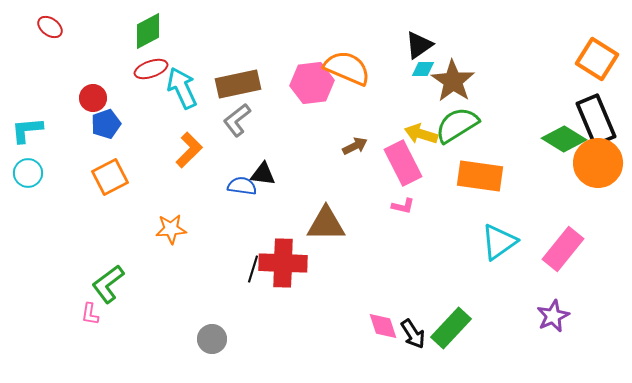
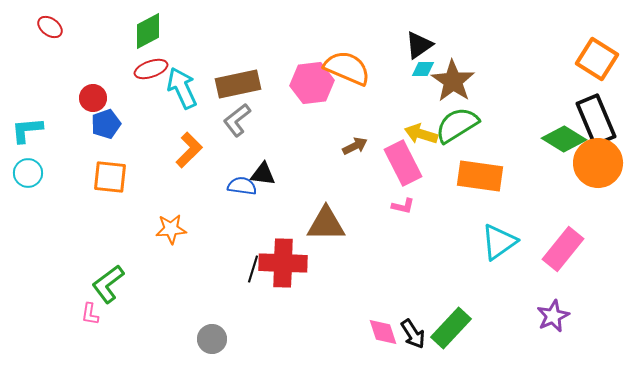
orange square at (110, 177): rotated 33 degrees clockwise
pink diamond at (383, 326): moved 6 px down
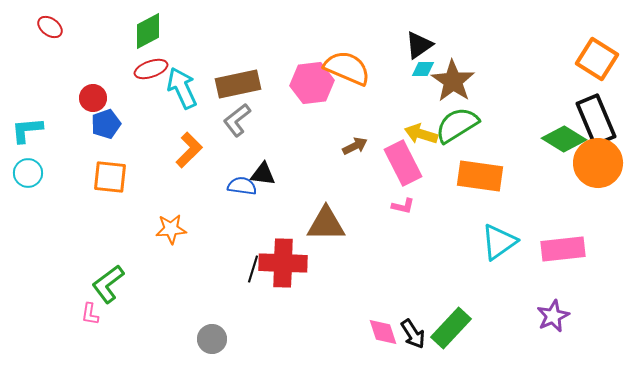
pink rectangle at (563, 249): rotated 45 degrees clockwise
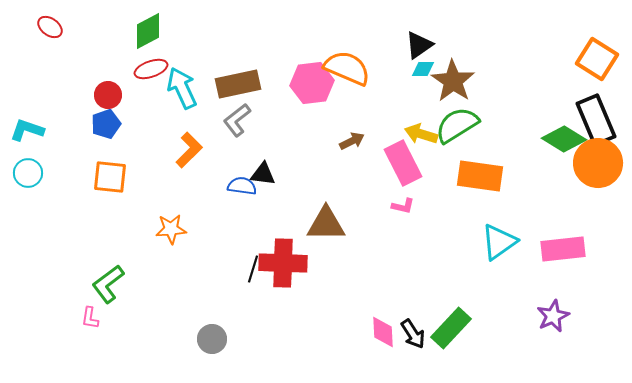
red circle at (93, 98): moved 15 px right, 3 px up
cyan L-shape at (27, 130): rotated 24 degrees clockwise
brown arrow at (355, 146): moved 3 px left, 5 px up
pink L-shape at (90, 314): moved 4 px down
pink diamond at (383, 332): rotated 16 degrees clockwise
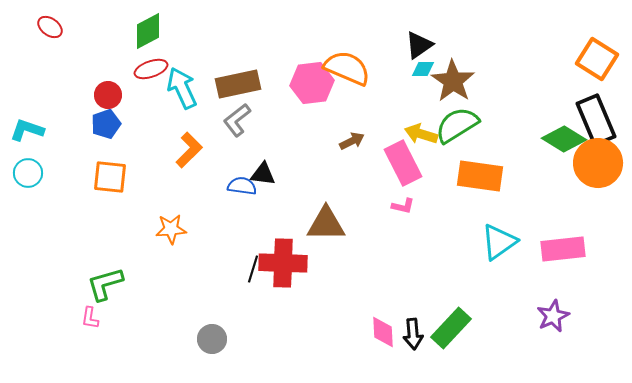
green L-shape at (108, 284): moved 3 px left; rotated 21 degrees clockwise
black arrow at (413, 334): rotated 28 degrees clockwise
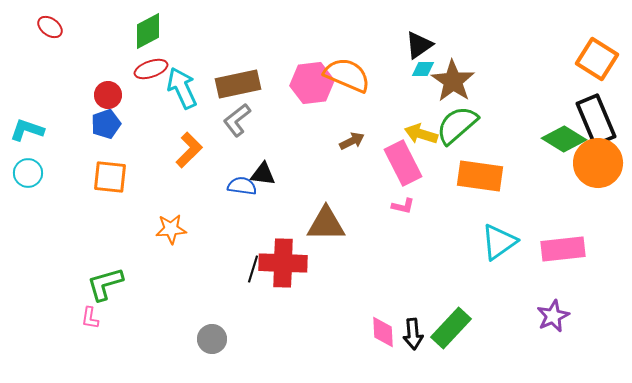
orange semicircle at (347, 68): moved 7 px down
green semicircle at (457, 125): rotated 9 degrees counterclockwise
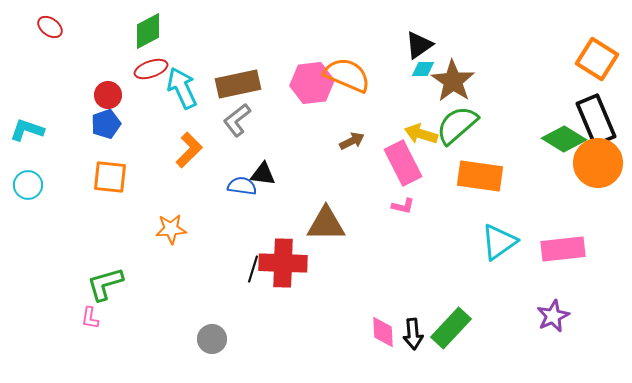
cyan circle at (28, 173): moved 12 px down
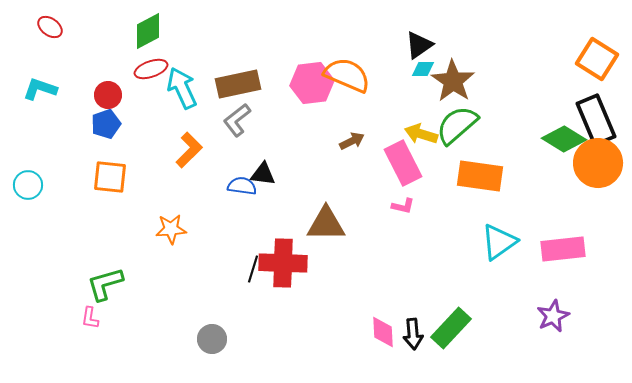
cyan L-shape at (27, 130): moved 13 px right, 41 px up
